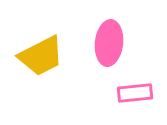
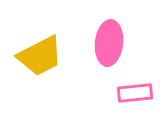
yellow trapezoid: moved 1 px left
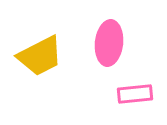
pink rectangle: moved 1 px down
